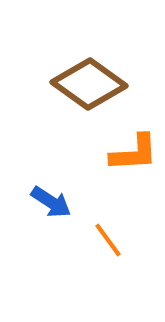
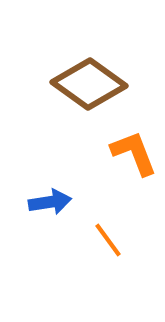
orange L-shape: rotated 108 degrees counterclockwise
blue arrow: moved 1 px left; rotated 42 degrees counterclockwise
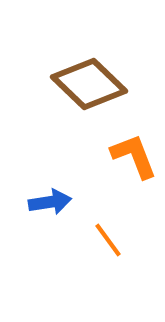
brown diamond: rotated 8 degrees clockwise
orange L-shape: moved 3 px down
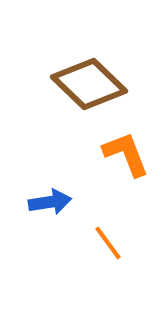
orange L-shape: moved 8 px left, 2 px up
orange line: moved 3 px down
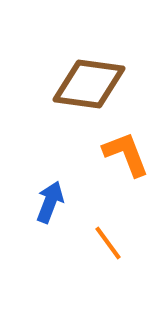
brown diamond: rotated 36 degrees counterclockwise
blue arrow: rotated 60 degrees counterclockwise
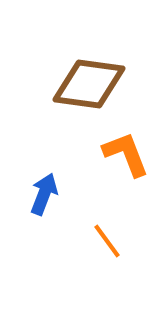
blue arrow: moved 6 px left, 8 px up
orange line: moved 1 px left, 2 px up
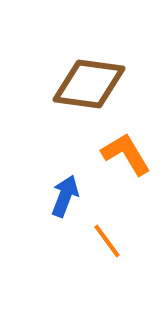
orange L-shape: rotated 10 degrees counterclockwise
blue arrow: moved 21 px right, 2 px down
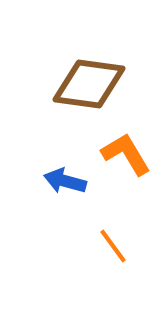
blue arrow: moved 15 px up; rotated 96 degrees counterclockwise
orange line: moved 6 px right, 5 px down
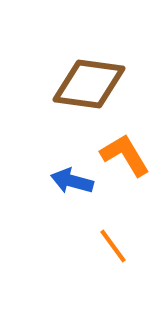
orange L-shape: moved 1 px left, 1 px down
blue arrow: moved 7 px right
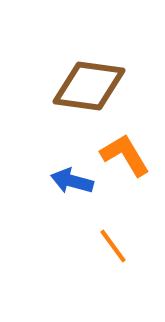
brown diamond: moved 2 px down
